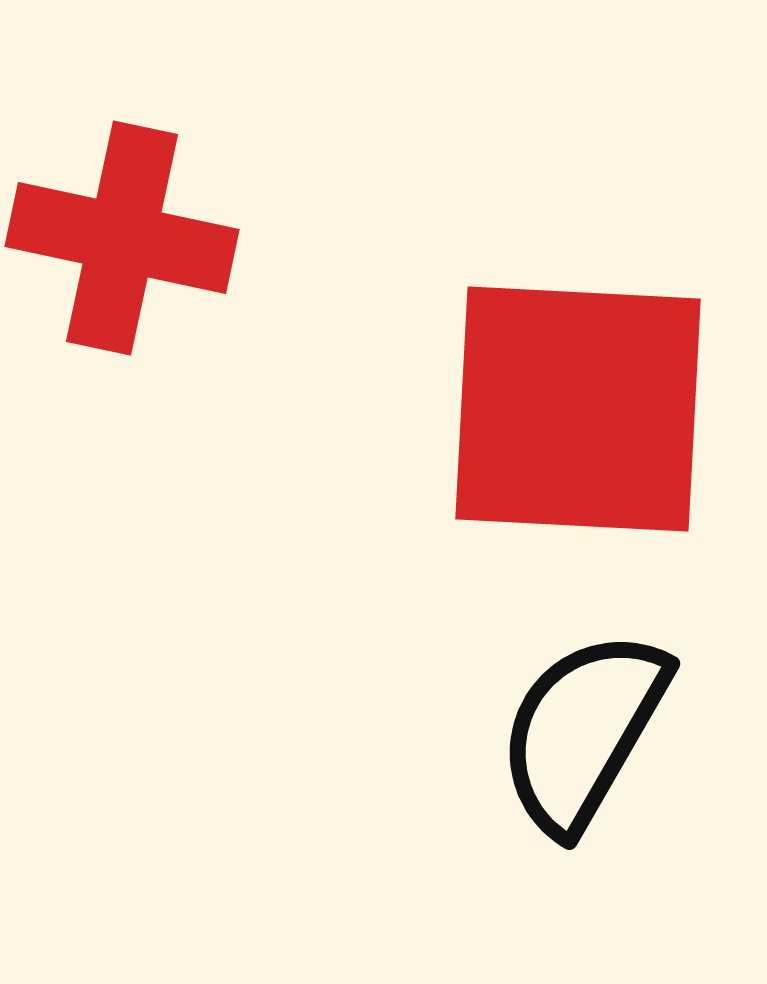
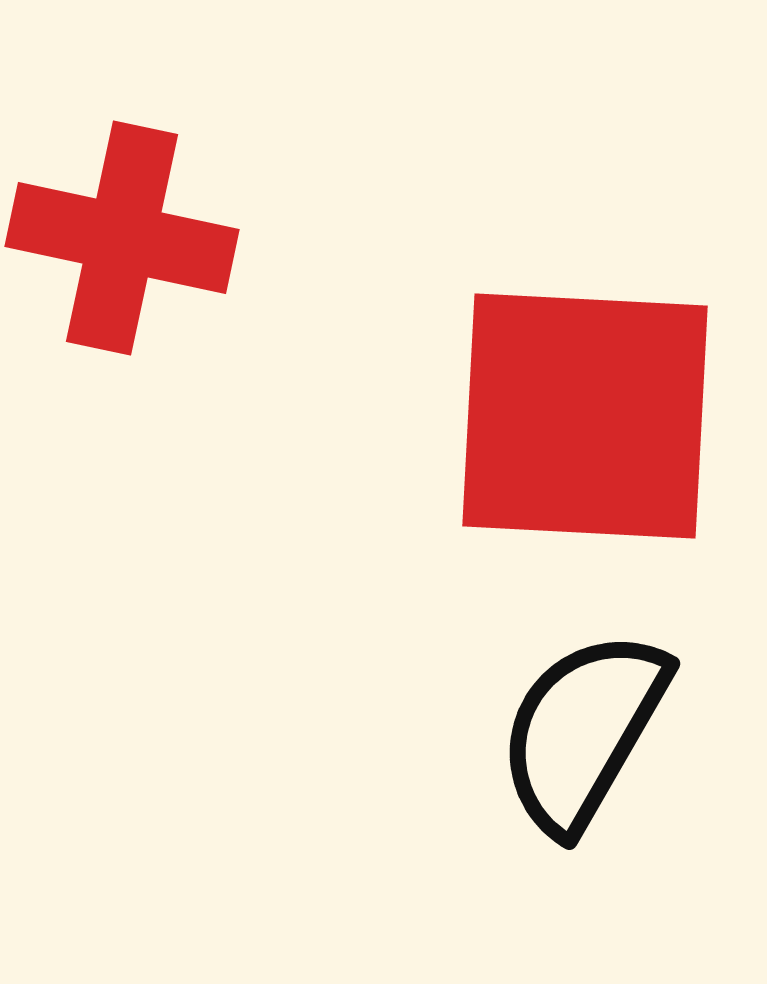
red square: moved 7 px right, 7 px down
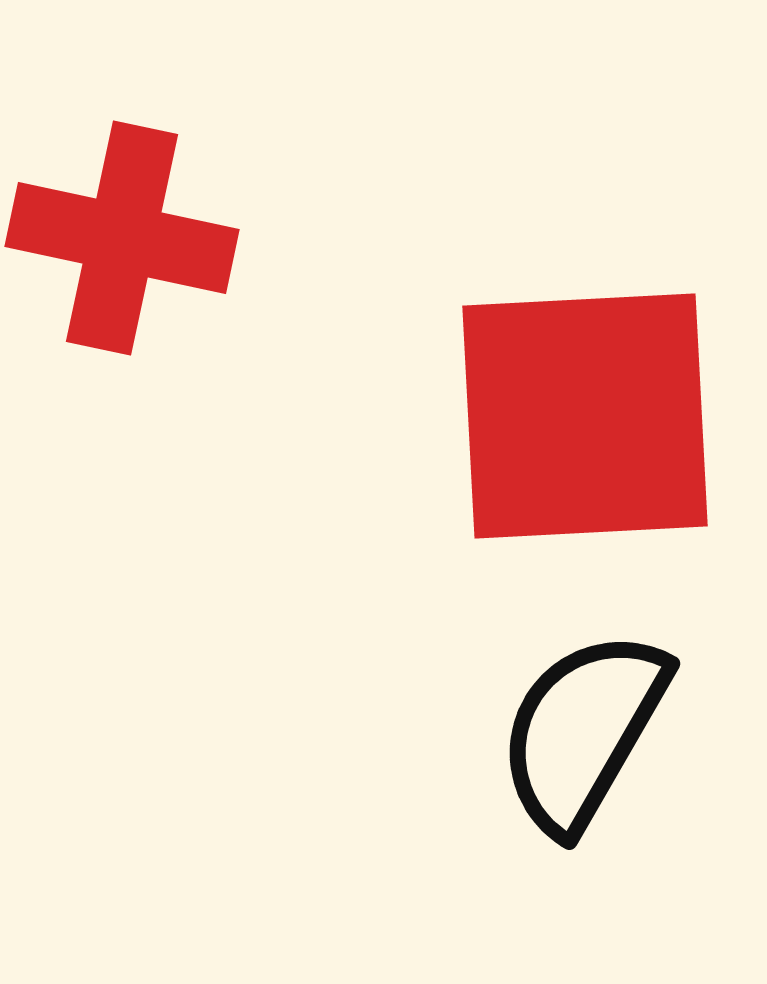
red square: rotated 6 degrees counterclockwise
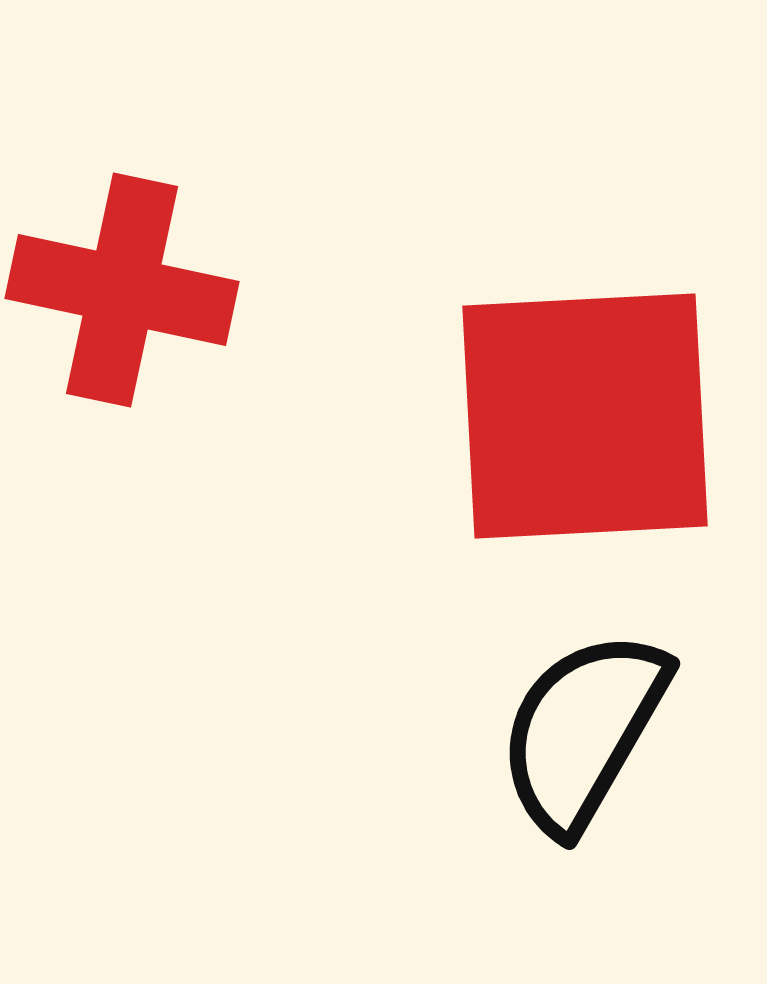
red cross: moved 52 px down
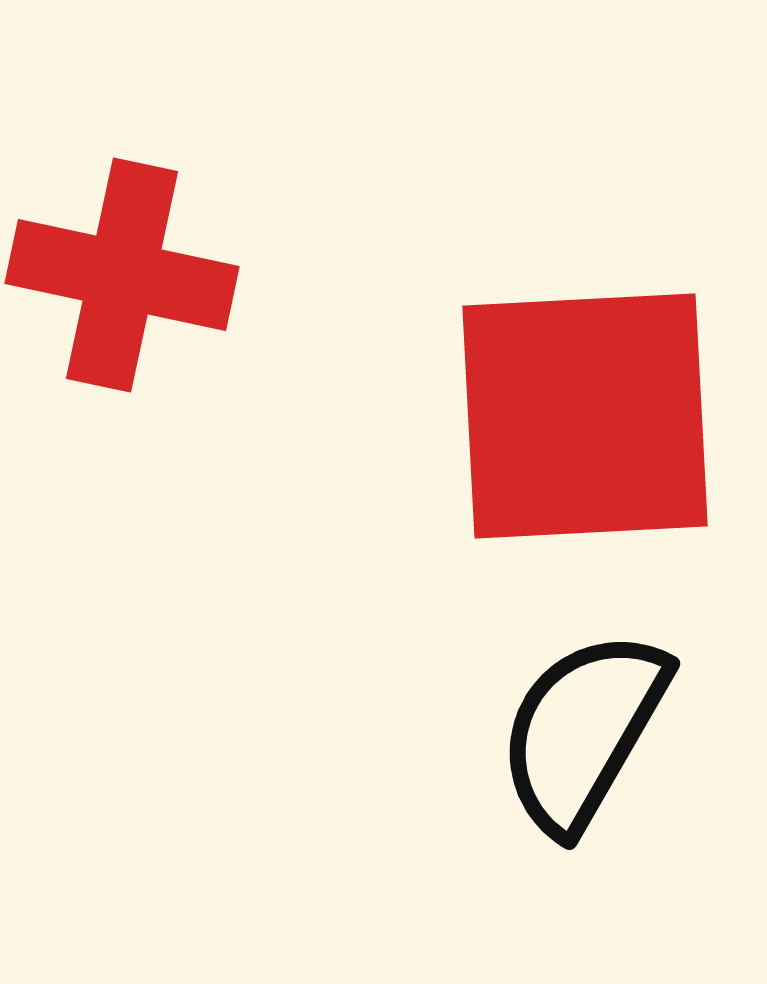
red cross: moved 15 px up
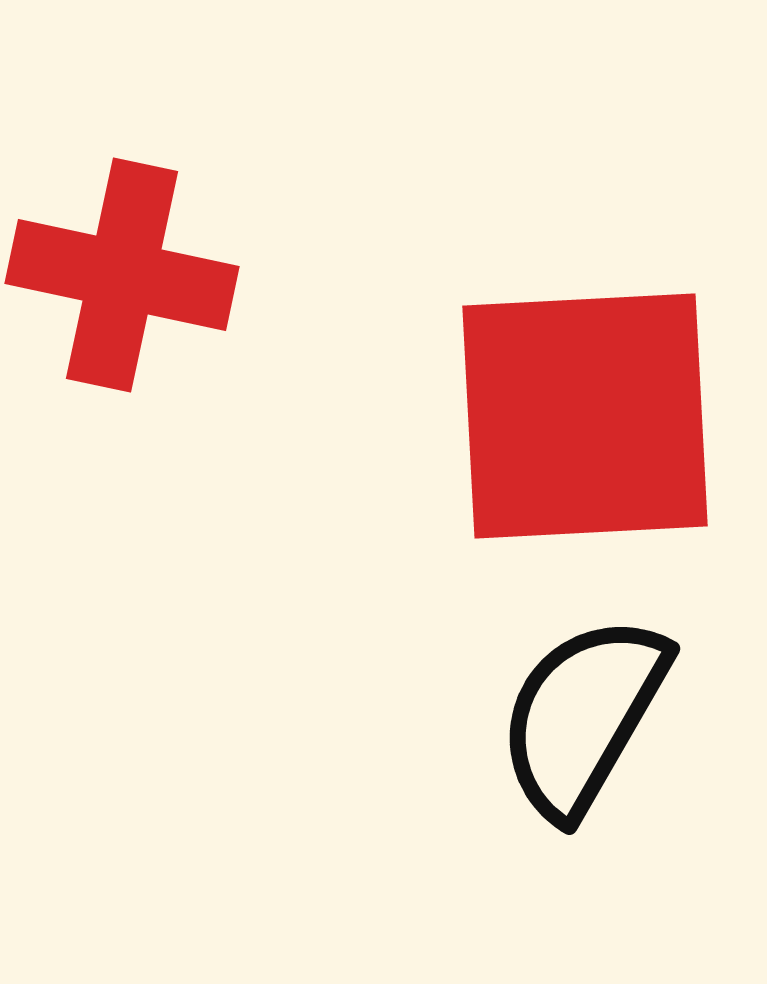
black semicircle: moved 15 px up
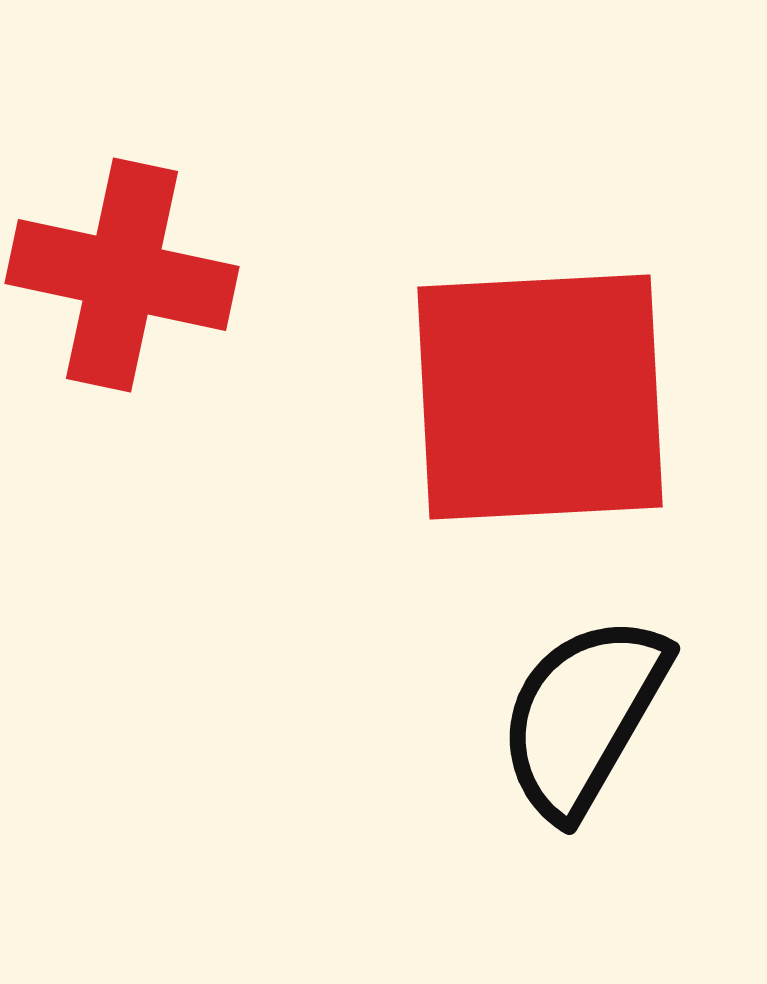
red square: moved 45 px left, 19 px up
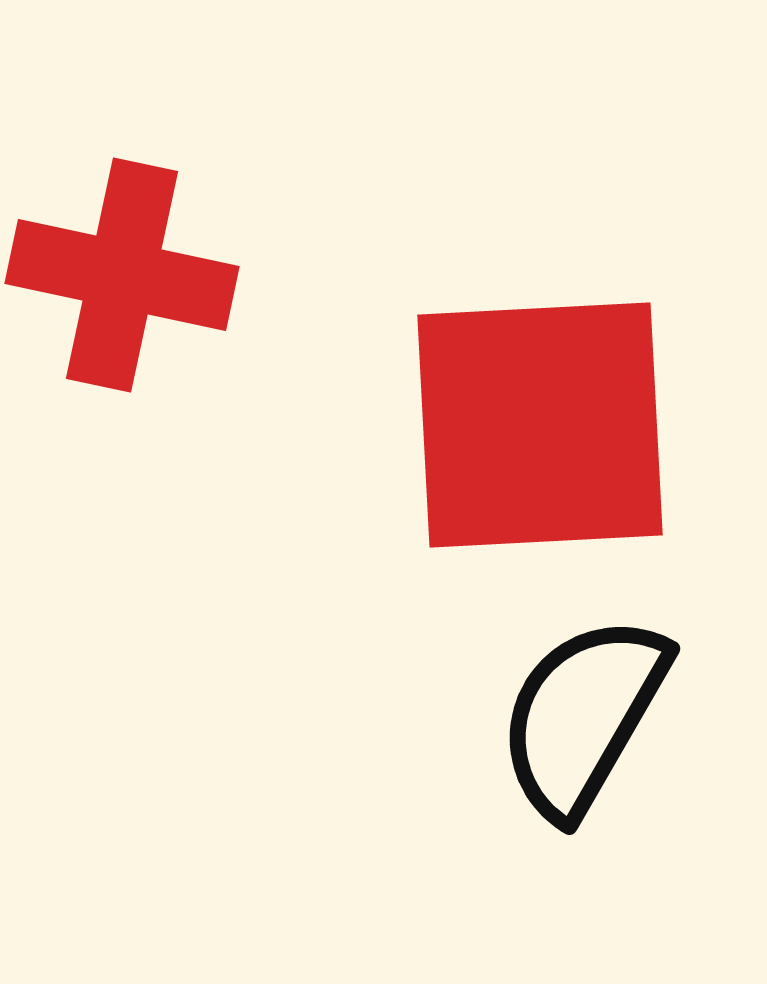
red square: moved 28 px down
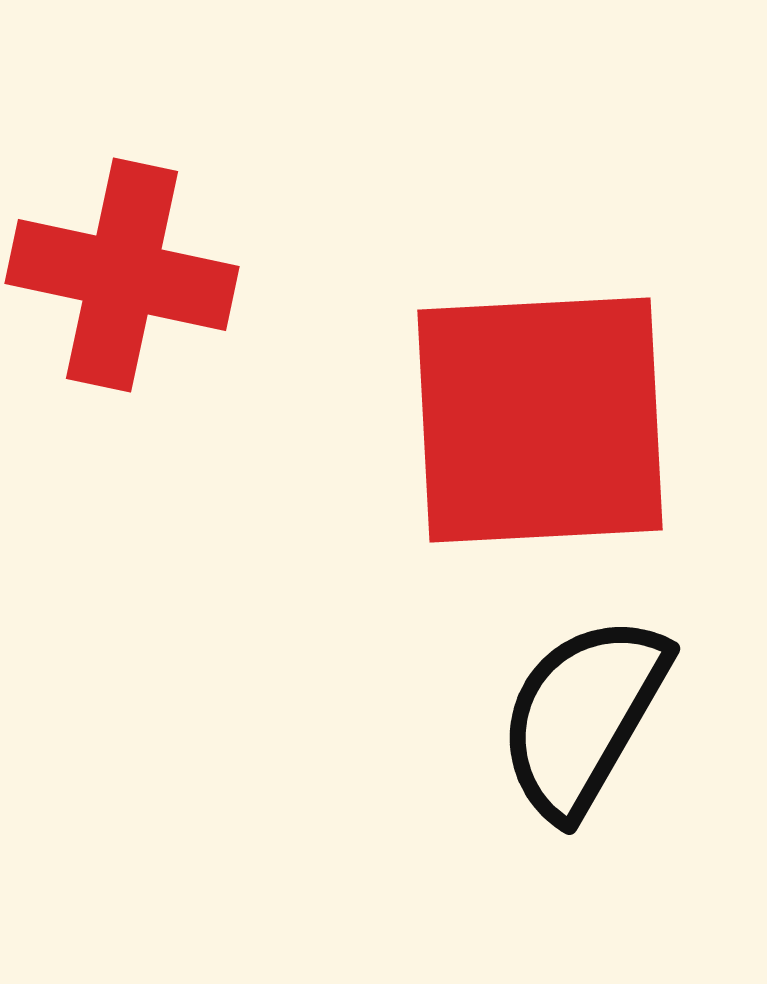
red square: moved 5 px up
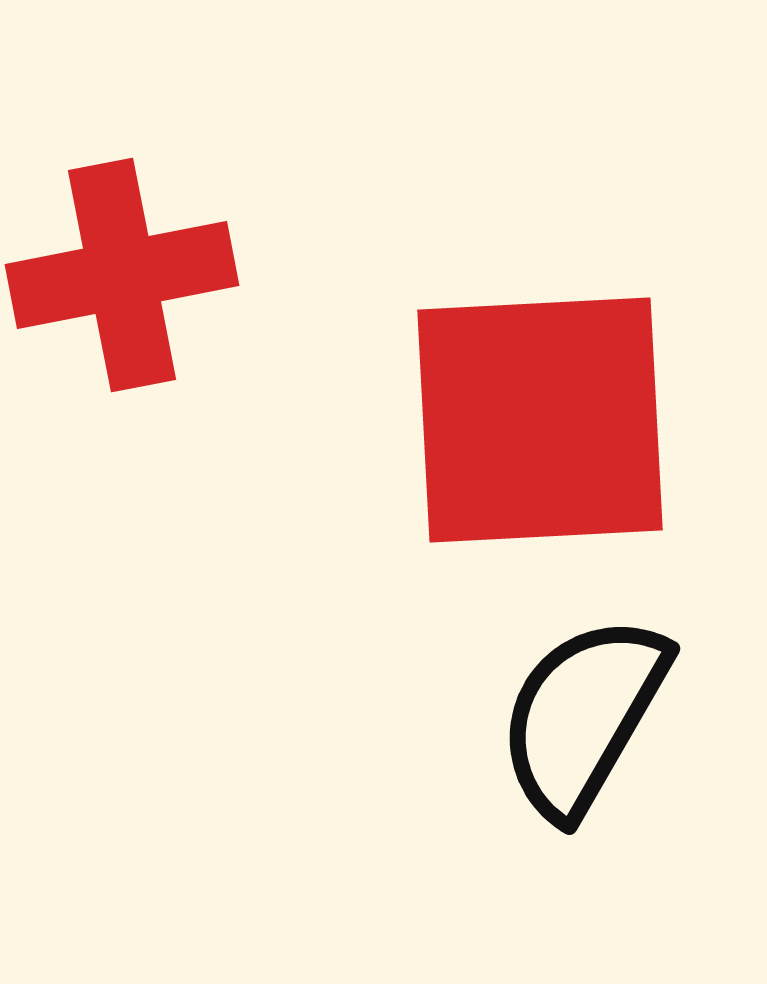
red cross: rotated 23 degrees counterclockwise
